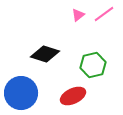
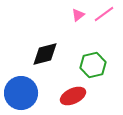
black diamond: rotated 32 degrees counterclockwise
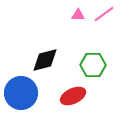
pink triangle: rotated 40 degrees clockwise
black diamond: moved 6 px down
green hexagon: rotated 15 degrees clockwise
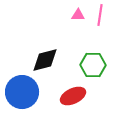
pink line: moved 4 px left, 1 px down; rotated 45 degrees counterclockwise
blue circle: moved 1 px right, 1 px up
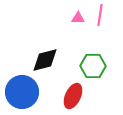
pink triangle: moved 3 px down
green hexagon: moved 1 px down
red ellipse: rotated 40 degrees counterclockwise
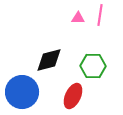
black diamond: moved 4 px right
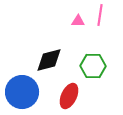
pink triangle: moved 3 px down
red ellipse: moved 4 px left
